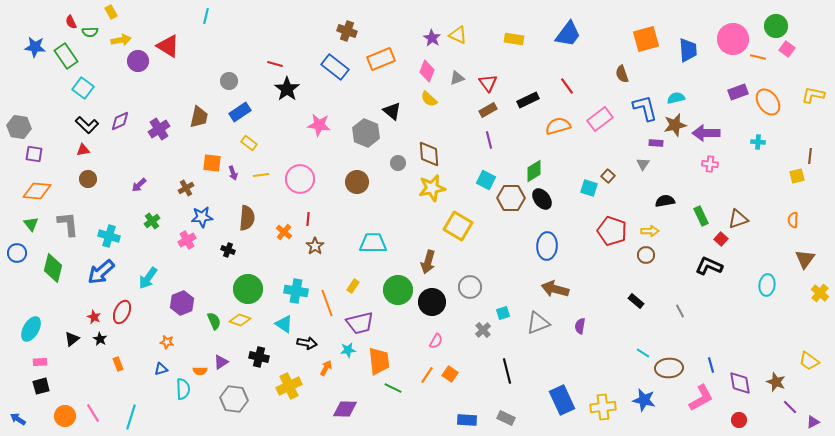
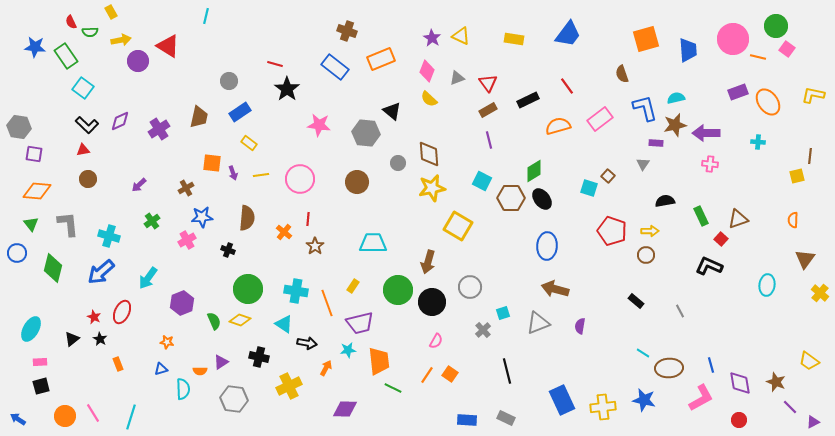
yellow triangle at (458, 35): moved 3 px right, 1 px down
gray hexagon at (366, 133): rotated 16 degrees counterclockwise
cyan square at (486, 180): moved 4 px left, 1 px down
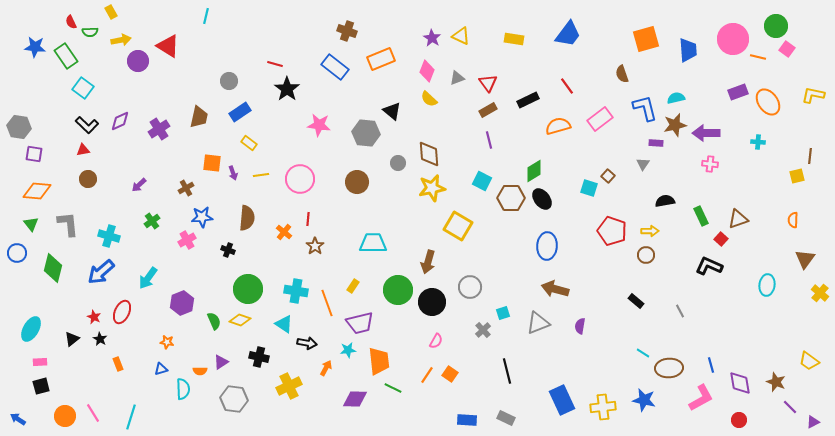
purple diamond at (345, 409): moved 10 px right, 10 px up
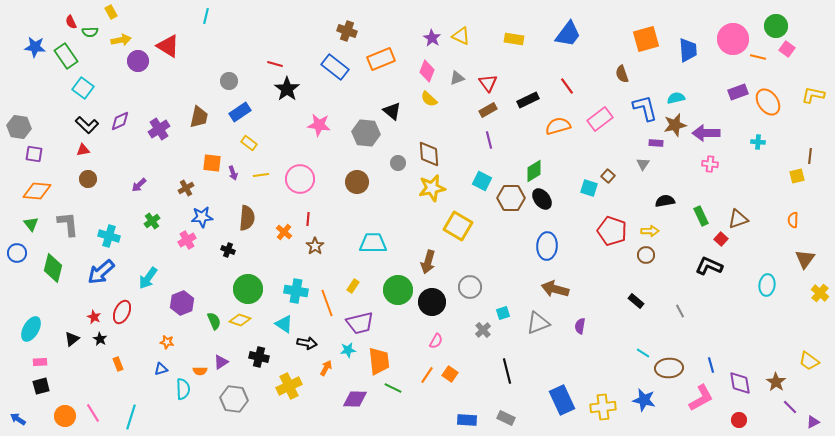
brown star at (776, 382): rotated 12 degrees clockwise
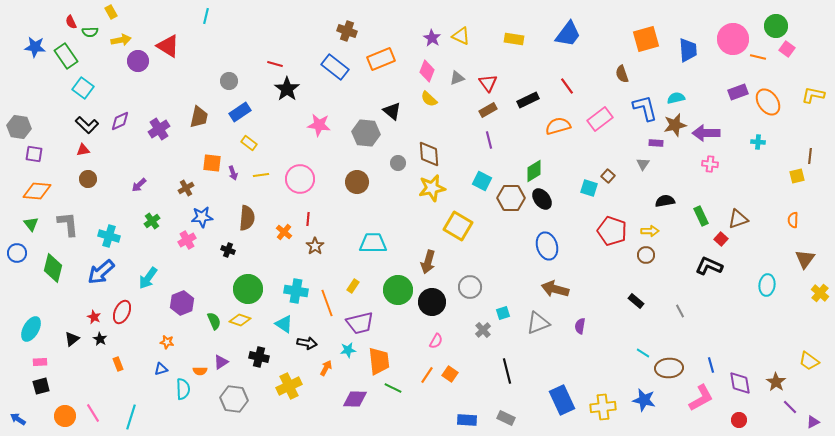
blue ellipse at (547, 246): rotated 20 degrees counterclockwise
